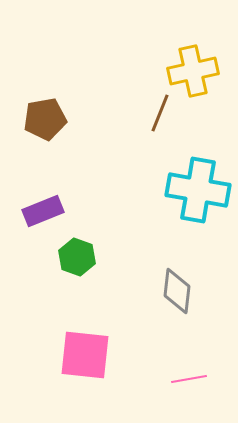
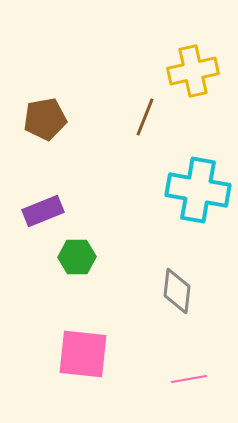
brown line: moved 15 px left, 4 px down
green hexagon: rotated 21 degrees counterclockwise
pink square: moved 2 px left, 1 px up
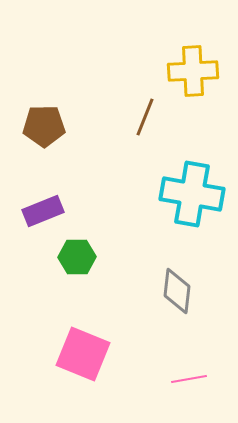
yellow cross: rotated 9 degrees clockwise
brown pentagon: moved 1 px left, 7 px down; rotated 9 degrees clockwise
cyan cross: moved 6 px left, 4 px down
pink square: rotated 16 degrees clockwise
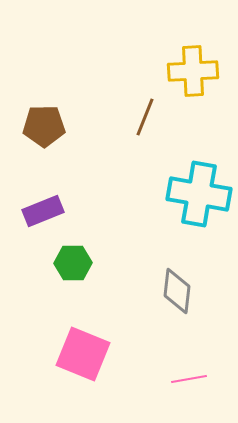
cyan cross: moved 7 px right
green hexagon: moved 4 px left, 6 px down
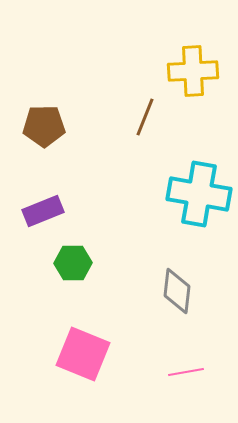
pink line: moved 3 px left, 7 px up
